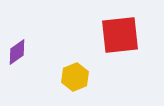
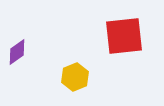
red square: moved 4 px right, 1 px down
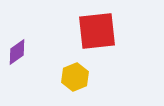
red square: moved 27 px left, 5 px up
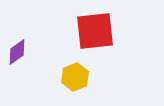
red square: moved 2 px left
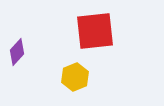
purple diamond: rotated 12 degrees counterclockwise
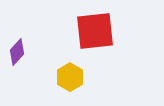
yellow hexagon: moved 5 px left; rotated 8 degrees counterclockwise
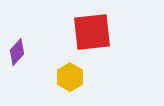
red square: moved 3 px left, 1 px down
